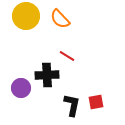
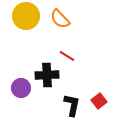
red square: moved 3 px right, 1 px up; rotated 28 degrees counterclockwise
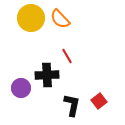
yellow circle: moved 5 px right, 2 px down
red line: rotated 28 degrees clockwise
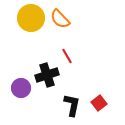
black cross: rotated 15 degrees counterclockwise
red square: moved 2 px down
